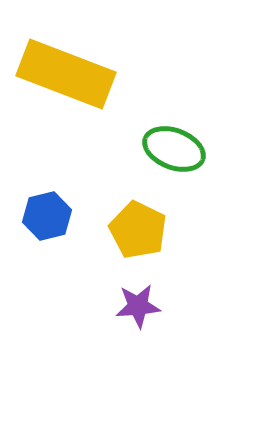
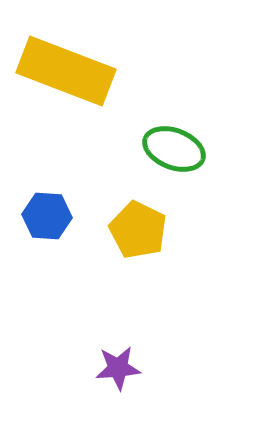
yellow rectangle: moved 3 px up
blue hexagon: rotated 18 degrees clockwise
purple star: moved 20 px left, 62 px down
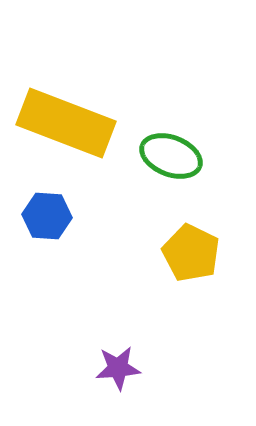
yellow rectangle: moved 52 px down
green ellipse: moved 3 px left, 7 px down
yellow pentagon: moved 53 px right, 23 px down
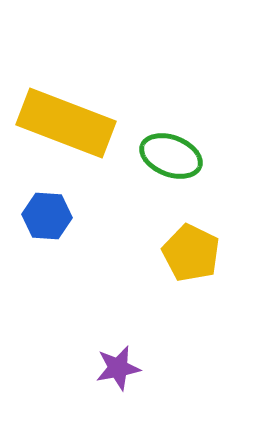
purple star: rotated 6 degrees counterclockwise
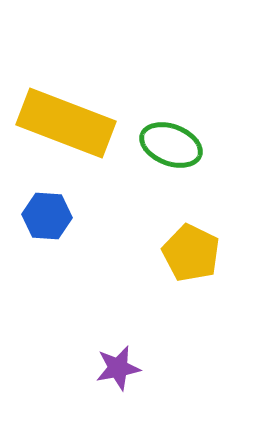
green ellipse: moved 11 px up
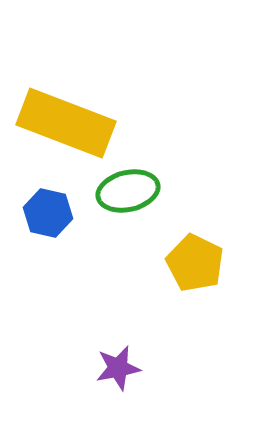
green ellipse: moved 43 px left, 46 px down; rotated 34 degrees counterclockwise
blue hexagon: moved 1 px right, 3 px up; rotated 9 degrees clockwise
yellow pentagon: moved 4 px right, 10 px down
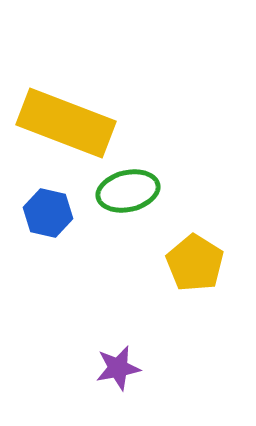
yellow pentagon: rotated 6 degrees clockwise
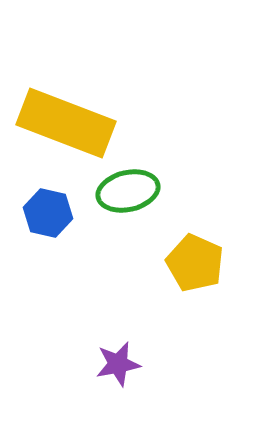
yellow pentagon: rotated 8 degrees counterclockwise
purple star: moved 4 px up
